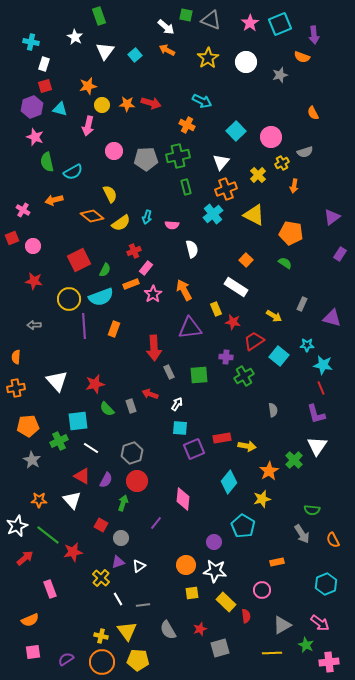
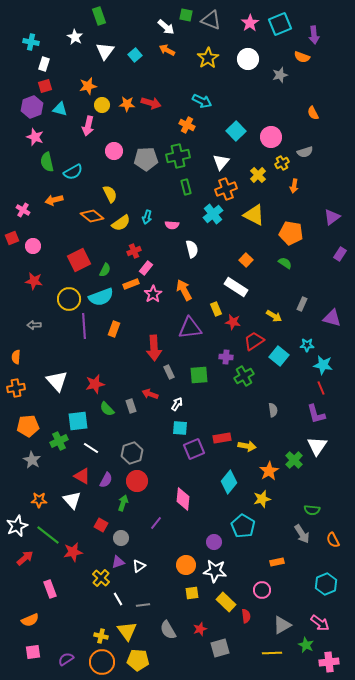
white circle at (246, 62): moved 2 px right, 3 px up
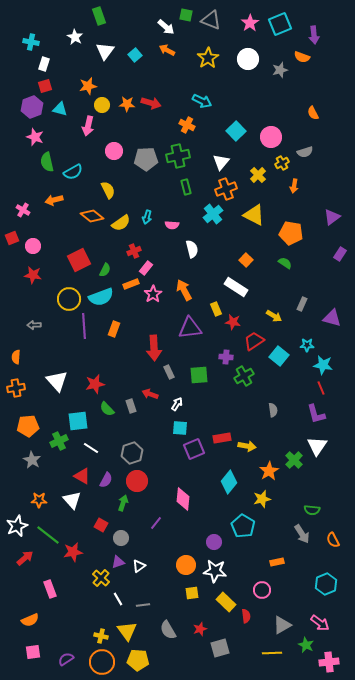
gray star at (280, 75): moved 5 px up
yellow semicircle at (110, 194): moved 2 px left, 4 px up
red star at (34, 281): moved 1 px left, 6 px up
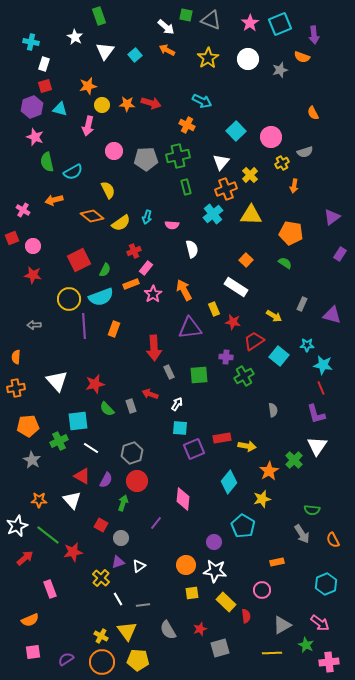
yellow cross at (258, 175): moved 8 px left
yellow triangle at (254, 215): moved 3 px left; rotated 25 degrees counterclockwise
yellow rectangle at (216, 309): moved 2 px left
purple triangle at (332, 318): moved 3 px up
yellow cross at (101, 636): rotated 16 degrees clockwise
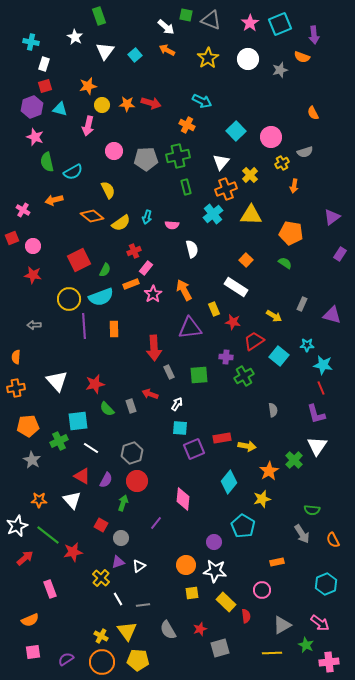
orange rectangle at (114, 329): rotated 21 degrees counterclockwise
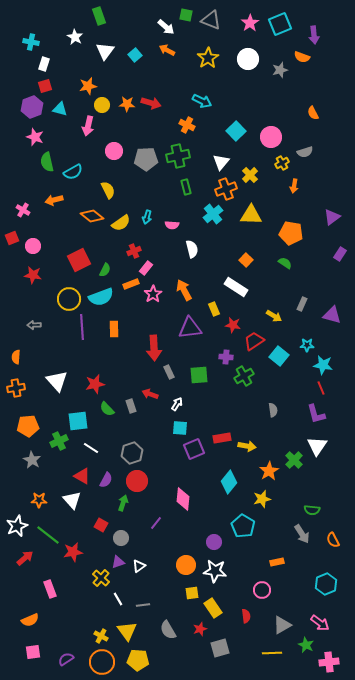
red star at (233, 322): moved 3 px down
purple line at (84, 326): moved 2 px left, 1 px down
yellow rectangle at (226, 602): moved 13 px left, 6 px down; rotated 12 degrees clockwise
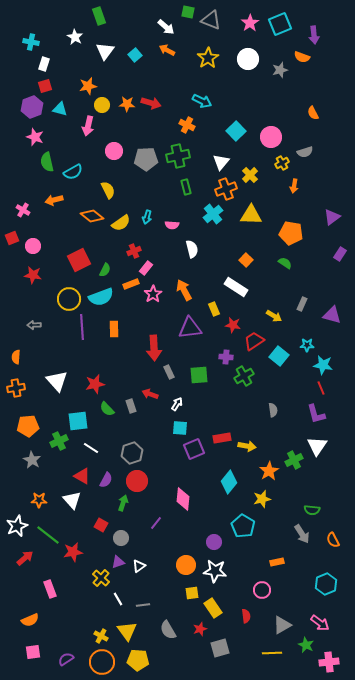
green square at (186, 15): moved 2 px right, 3 px up
green cross at (294, 460): rotated 18 degrees clockwise
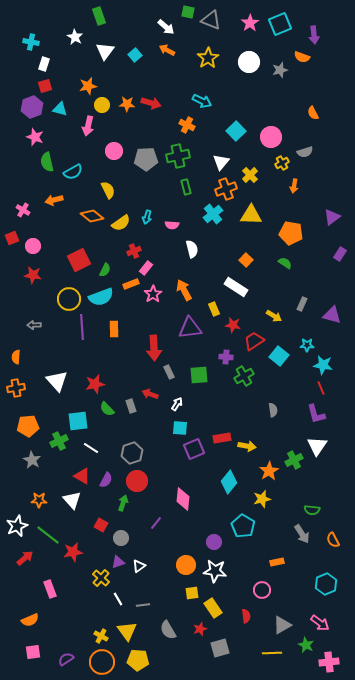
white circle at (248, 59): moved 1 px right, 3 px down
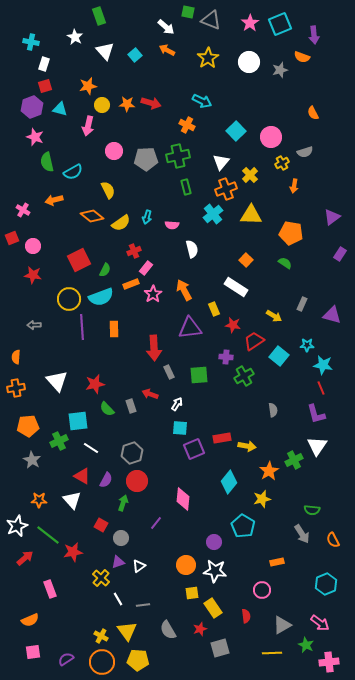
white triangle at (105, 51): rotated 18 degrees counterclockwise
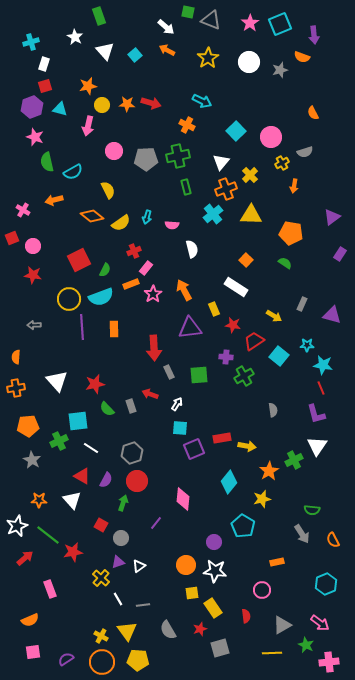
cyan cross at (31, 42): rotated 28 degrees counterclockwise
